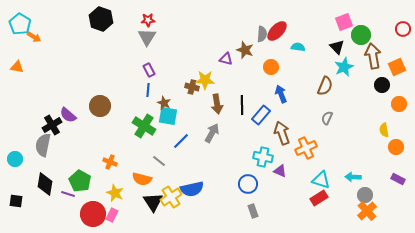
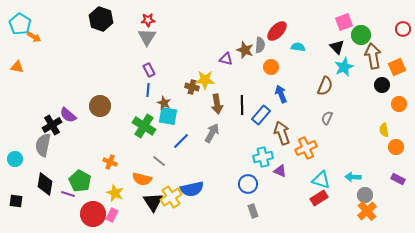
gray semicircle at (262, 34): moved 2 px left, 11 px down
cyan cross at (263, 157): rotated 24 degrees counterclockwise
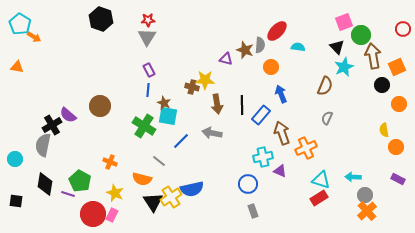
gray arrow at (212, 133): rotated 108 degrees counterclockwise
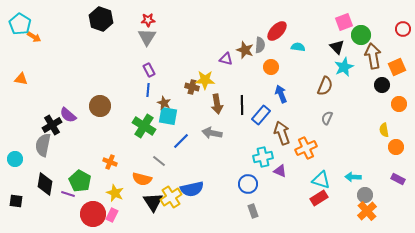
orange triangle at (17, 67): moved 4 px right, 12 px down
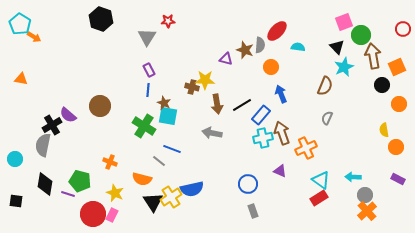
red star at (148, 20): moved 20 px right, 1 px down
black line at (242, 105): rotated 60 degrees clockwise
blue line at (181, 141): moved 9 px left, 8 px down; rotated 66 degrees clockwise
cyan cross at (263, 157): moved 19 px up
cyan triangle at (321, 180): rotated 18 degrees clockwise
green pentagon at (80, 181): rotated 15 degrees counterclockwise
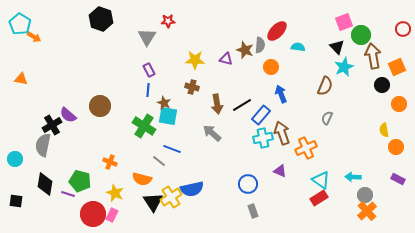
yellow star at (205, 80): moved 10 px left, 20 px up
gray arrow at (212, 133): rotated 30 degrees clockwise
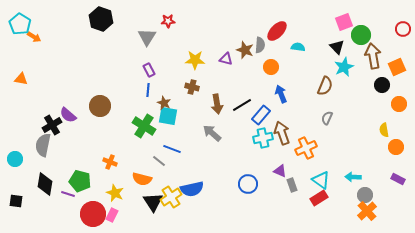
gray rectangle at (253, 211): moved 39 px right, 26 px up
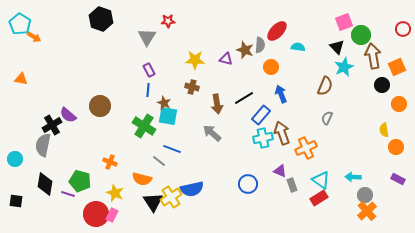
black line at (242, 105): moved 2 px right, 7 px up
red circle at (93, 214): moved 3 px right
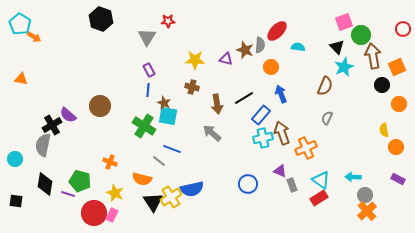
red circle at (96, 214): moved 2 px left, 1 px up
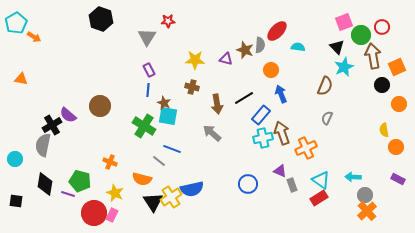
cyan pentagon at (20, 24): moved 4 px left, 1 px up; rotated 10 degrees clockwise
red circle at (403, 29): moved 21 px left, 2 px up
orange circle at (271, 67): moved 3 px down
